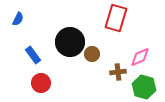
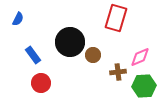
brown circle: moved 1 px right, 1 px down
green hexagon: moved 1 px up; rotated 20 degrees counterclockwise
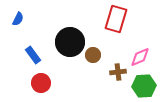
red rectangle: moved 1 px down
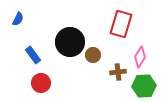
red rectangle: moved 5 px right, 5 px down
pink diamond: rotated 35 degrees counterclockwise
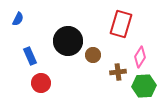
black circle: moved 2 px left, 1 px up
blue rectangle: moved 3 px left, 1 px down; rotated 12 degrees clockwise
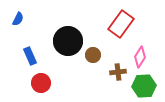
red rectangle: rotated 20 degrees clockwise
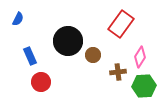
red circle: moved 1 px up
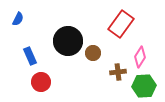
brown circle: moved 2 px up
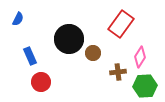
black circle: moved 1 px right, 2 px up
green hexagon: moved 1 px right
